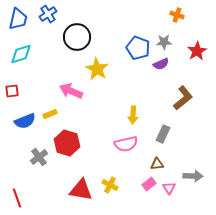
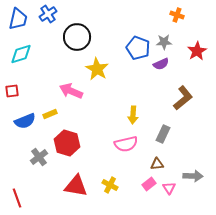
red triangle: moved 5 px left, 4 px up
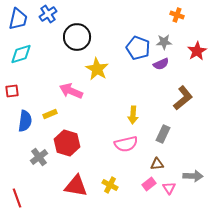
blue semicircle: rotated 60 degrees counterclockwise
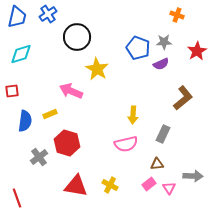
blue trapezoid: moved 1 px left, 2 px up
